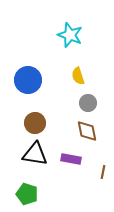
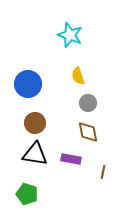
blue circle: moved 4 px down
brown diamond: moved 1 px right, 1 px down
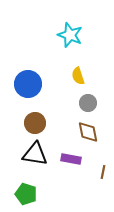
green pentagon: moved 1 px left
